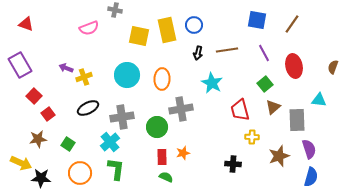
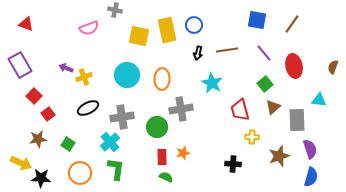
purple line at (264, 53): rotated 12 degrees counterclockwise
purple semicircle at (309, 149): moved 1 px right
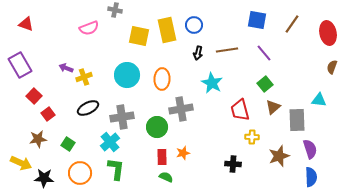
red ellipse at (294, 66): moved 34 px right, 33 px up
brown semicircle at (333, 67): moved 1 px left
blue semicircle at (311, 177): rotated 18 degrees counterclockwise
black star at (41, 178): moved 3 px right
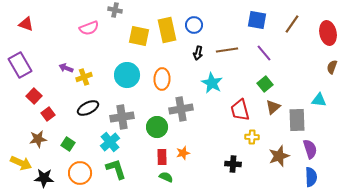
green L-shape at (116, 169): rotated 25 degrees counterclockwise
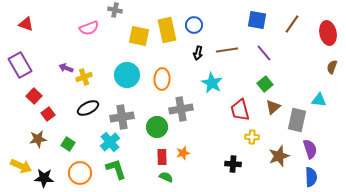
gray rectangle at (297, 120): rotated 15 degrees clockwise
yellow arrow at (21, 163): moved 3 px down
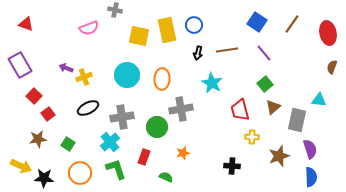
blue square at (257, 20): moved 2 px down; rotated 24 degrees clockwise
red rectangle at (162, 157): moved 18 px left; rotated 21 degrees clockwise
black cross at (233, 164): moved 1 px left, 2 px down
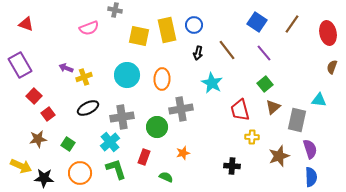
brown line at (227, 50): rotated 60 degrees clockwise
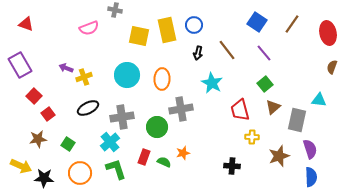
green semicircle at (166, 177): moved 2 px left, 15 px up
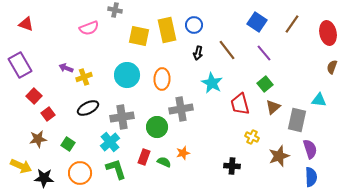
red trapezoid at (240, 110): moved 6 px up
yellow cross at (252, 137): rotated 24 degrees clockwise
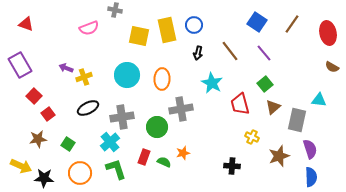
brown line at (227, 50): moved 3 px right, 1 px down
brown semicircle at (332, 67): rotated 80 degrees counterclockwise
